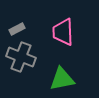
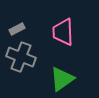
green triangle: rotated 24 degrees counterclockwise
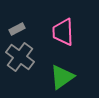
gray cross: moved 1 px left; rotated 16 degrees clockwise
green triangle: moved 2 px up
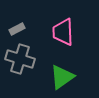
gray cross: moved 2 px down; rotated 20 degrees counterclockwise
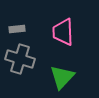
gray rectangle: rotated 21 degrees clockwise
green triangle: rotated 12 degrees counterclockwise
